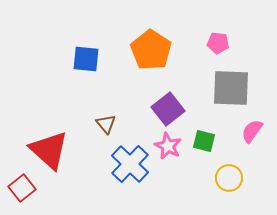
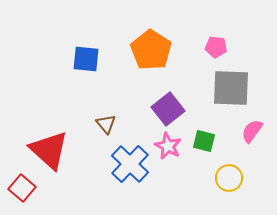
pink pentagon: moved 2 px left, 4 px down
red square: rotated 12 degrees counterclockwise
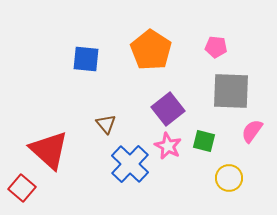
gray square: moved 3 px down
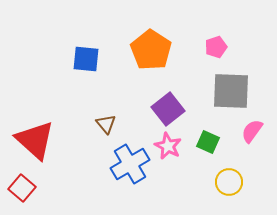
pink pentagon: rotated 25 degrees counterclockwise
green square: moved 4 px right, 1 px down; rotated 10 degrees clockwise
red triangle: moved 14 px left, 10 px up
blue cross: rotated 15 degrees clockwise
yellow circle: moved 4 px down
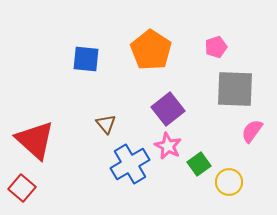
gray square: moved 4 px right, 2 px up
green square: moved 9 px left, 22 px down; rotated 30 degrees clockwise
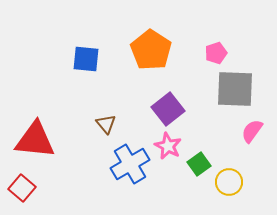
pink pentagon: moved 6 px down
red triangle: rotated 36 degrees counterclockwise
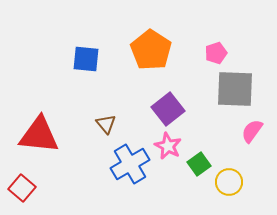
red triangle: moved 4 px right, 5 px up
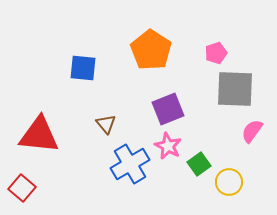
blue square: moved 3 px left, 9 px down
purple square: rotated 16 degrees clockwise
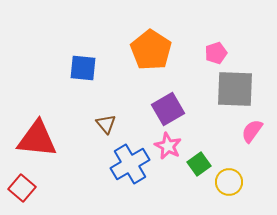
purple square: rotated 8 degrees counterclockwise
red triangle: moved 2 px left, 4 px down
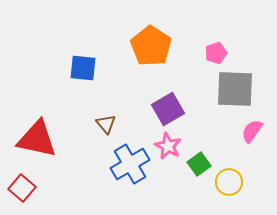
orange pentagon: moved 4 px up
red triangle: rotated 6 degrees clockwise
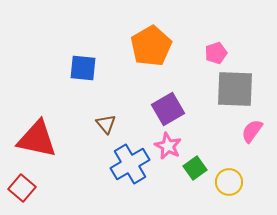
orange pentagon: rotated 9 degrees clockwise
green square: moved 4 px left, 4 px down
